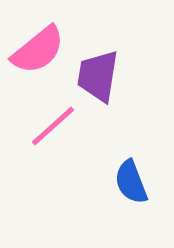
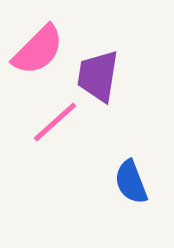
pink semicircle: rotated 6 degrees counterclockwise
pink line: moved 2 px right, 4 px up
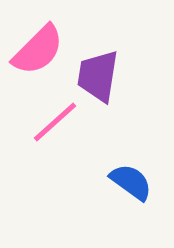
blue semicircle: rotated 147 degrees clockwise
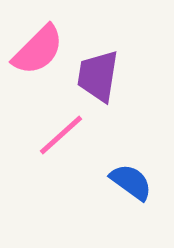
pink line: moved 6 px right, 13 px down
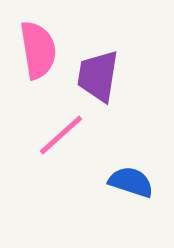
pink semicircle: rotated 54 degrees counterclockwise
blue semicircle: rotated 18 degrees counterclockwise
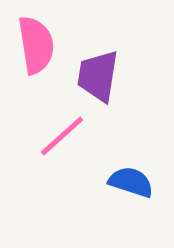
pink semicircle: moved 2 px left, 5 px up
pink line: moved 1 px right, 1 px down
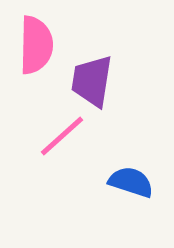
pink semicircle: rotated 10 degrees clockwise
purple trapezoid: moved 6 px left, 5 px down
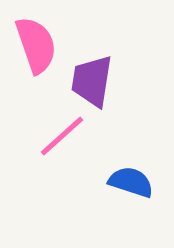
pink semicircle: rotated 20 degrees counterclockwise
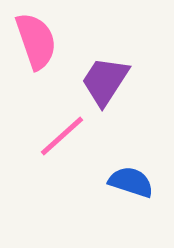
pink semicircle: moved 4 px up
purple trapezoid: moved 13 px right; rotated 24 degrees clockwise
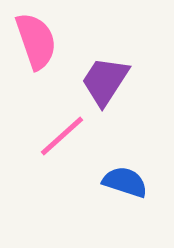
blue semicircle: moved 6 px left
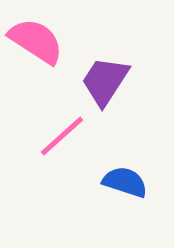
pink semicircle: rotated 38 degrees counterclockwise
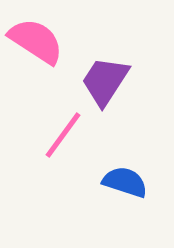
pink line: moved 1 px right, 1 px up; rotated 12 degrees counterclockwise
